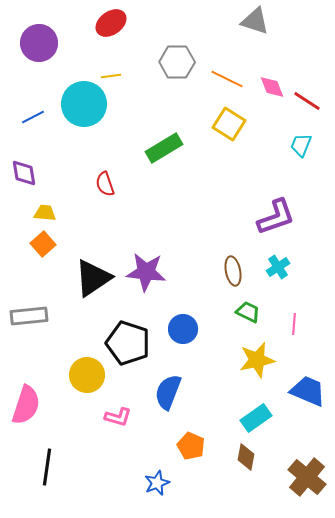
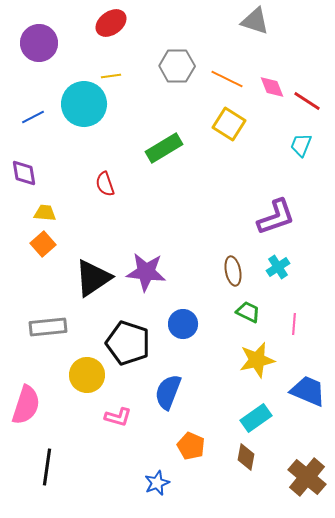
gray hexagon: moved 4 px down
gray rectangle: moved 19 px right, 11 px down
blue circle: moved 5 px up
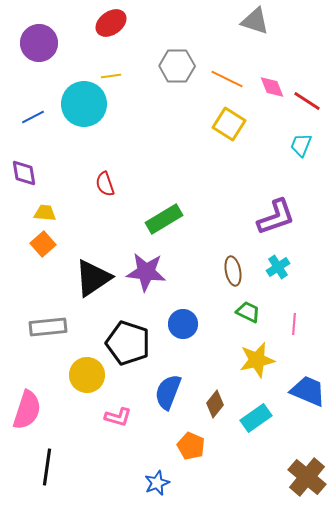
green rectangle: moved 71 px down
pink semicircle: moved 1 px right, 5 px down
brown diamond: moved 31 px left, 53 px up; rotated 28 degrees clockwise
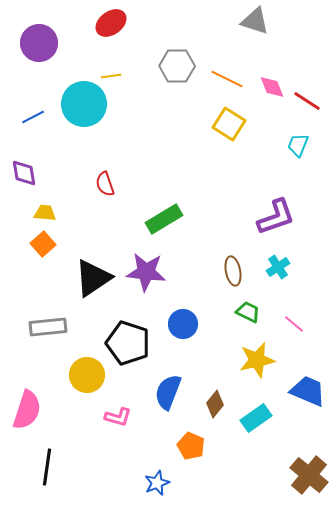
cyan trapezoid: moved 3 px left
pink line: rotated 55 degrees counterclockwise
brown cross: moved 2 px right, 2 px up
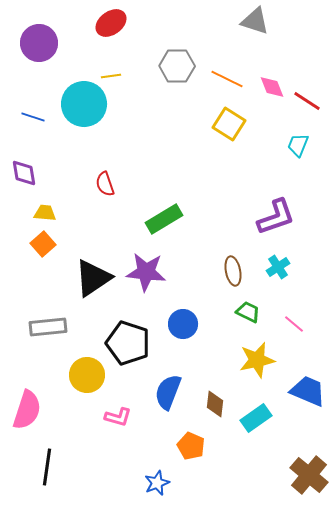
blue line: rotated 45 degrees clockwise
brown diamond: rotated 32 degrees counterclockwise
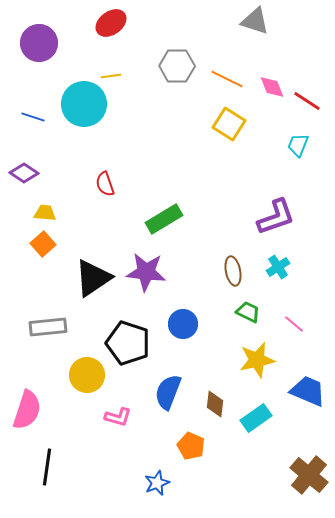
purple diamond: rotated 48 degrees counterclockwise
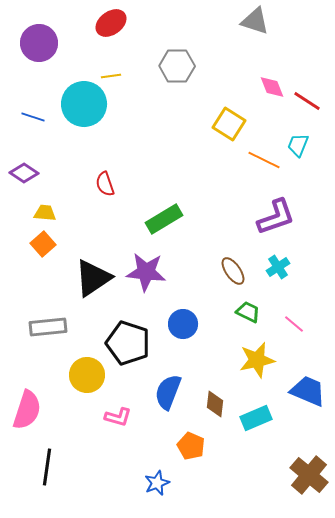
orange line: moved 37 px right, 81 px down
brown ellipse: rotated 24 degrees counterclockwise
cyan rectangle: rotated 12 degrees clockwise
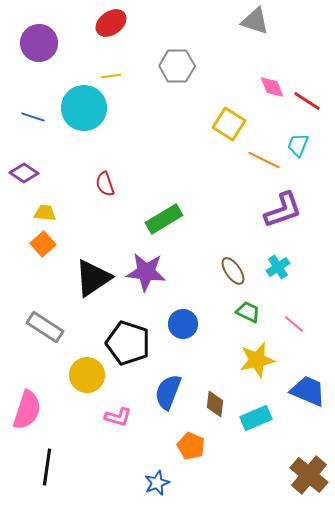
cyan circle: moved 4 px down
purple L-shape: moved 7 px right, 7 px up
gray rectangle: moved 3 px left; rotated 39 degrees clockwise
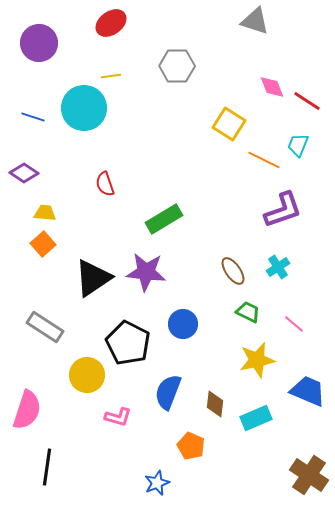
black pentagon: rotated 9 degrees clockwise
brown cross: rotated 6 degrees counterclockwise
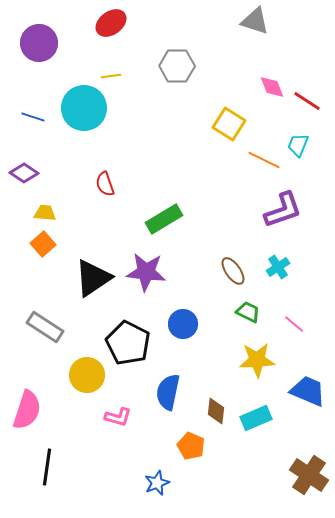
yellow star: rotated 9 degrees clockwise
blue semicircle: rotated 9 degrees counterclockwise
brown diamond: moved 1 px right, 7 px down
